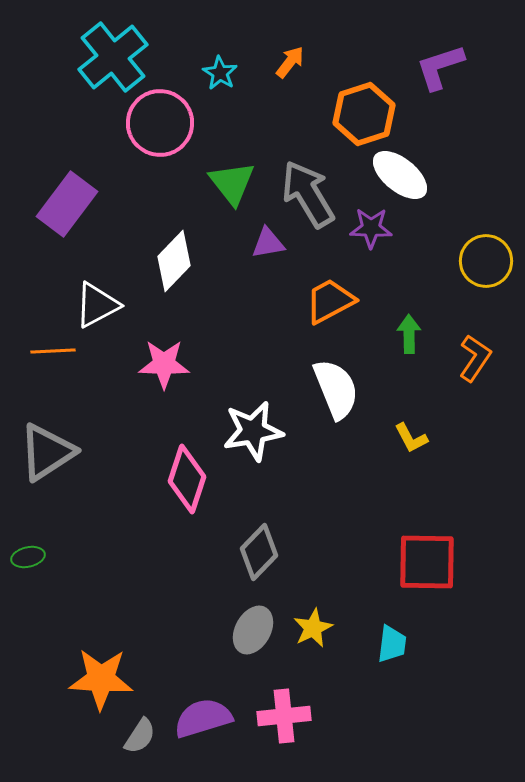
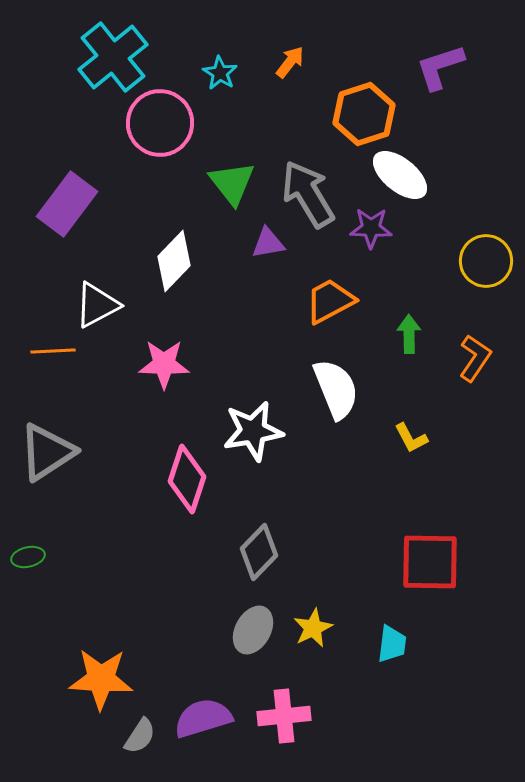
red square: moved 3 px right
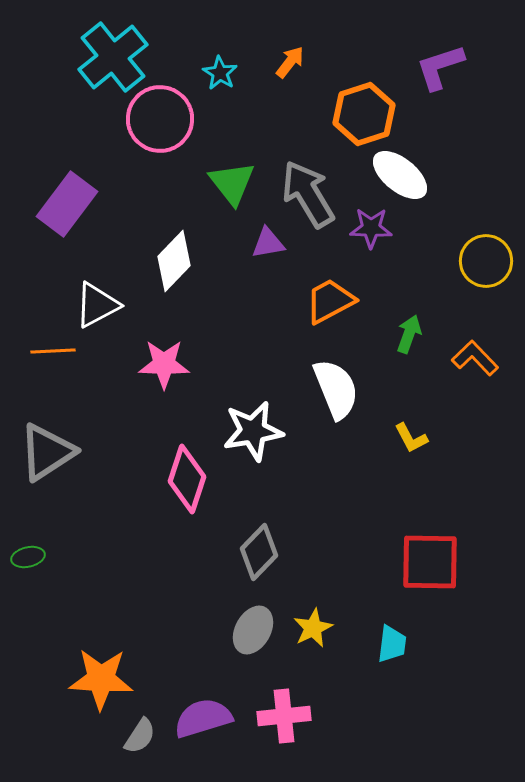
pink circle: moved 4 px up
green arrow: rotated 21 degrees clockwise
orange L-shape: rotated 78 degrees counterclockwise
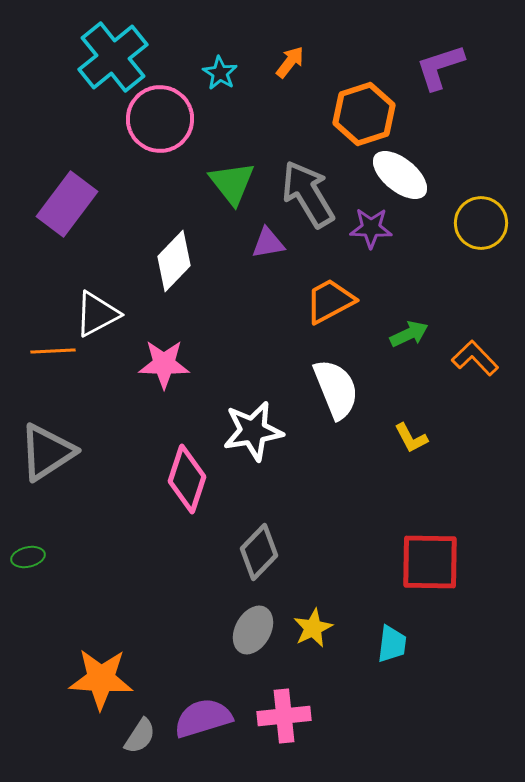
yellow circle: moved 5 px left, 38 px up
white triangle: moved 9 px down
green arrow: rotated 45 degrees clockwise
